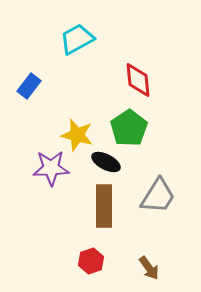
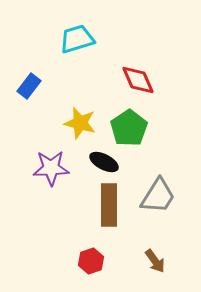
cyan trapezoid: rotated 12 degrees clockwise
red diamond: rotated 18 degrees counterclockwise
yellow star: moved 3 px right, 12 px up
black ellipse: moved 2 px left
brown rectangle: moved 5 px right, 1 px up
brown arrow: moved 6 px right, 7 px up
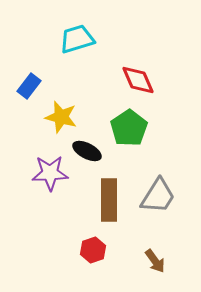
yellow star: moved 19 px left, 6 px up
black ellipse: moved 17 px left, 11 px up
purple star: moved 1 px left, 5 px down
brown rectangle: moved 5 px up
red hexagon: moved 2 px right, 11 px up
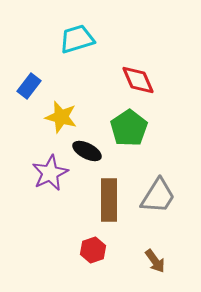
purple star: rotated 24 degrees counterclockwise
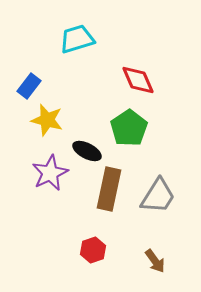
yellow star: moved 14 px left, 3 px down
brown rectangle: moved 11 px up; rotated 12 degrees clockwise
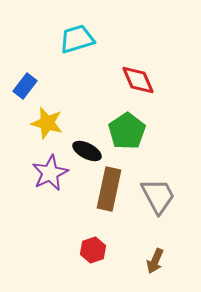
blue rectangle: moved 4 px left
yellow star: moved 3 px down
green pentagon: moved 2 px left, 3 px down
gray trapezoid: rotated 60 degrees counterclockwise
brown arrow: rotated 60 degrees clockwise
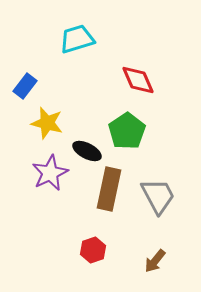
brown arrow: rotated 15 degrees clockwise
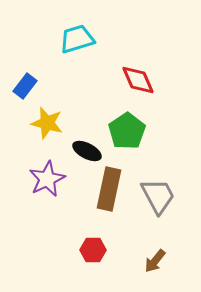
purple star: moved 3 px left, 6 px down
red hexagon: rotated 20 degrees clockwise
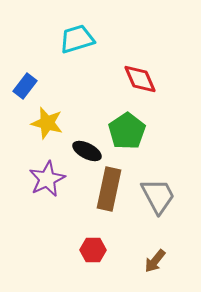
red diamond: moved 2 px right, 1 px up
